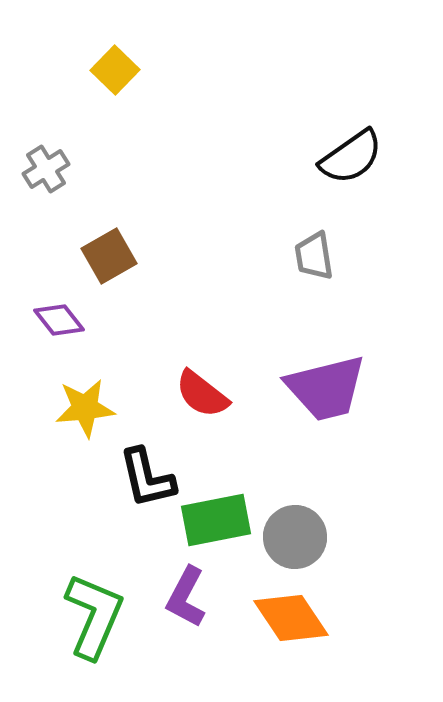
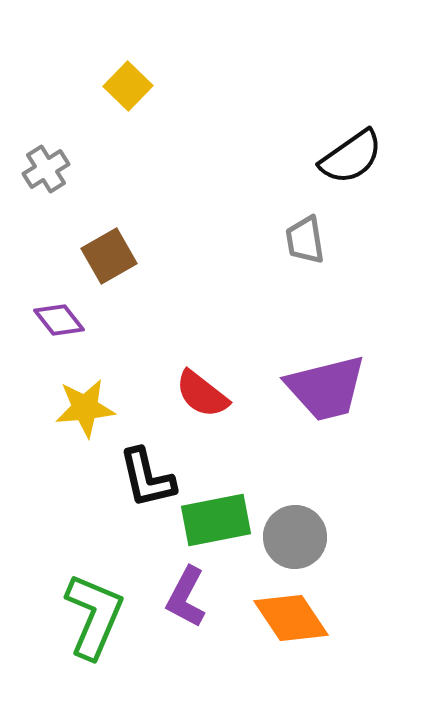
yellow square: moved 13 px right, 16 px down
gray trapezoid: moved 9 px left, 16 px up
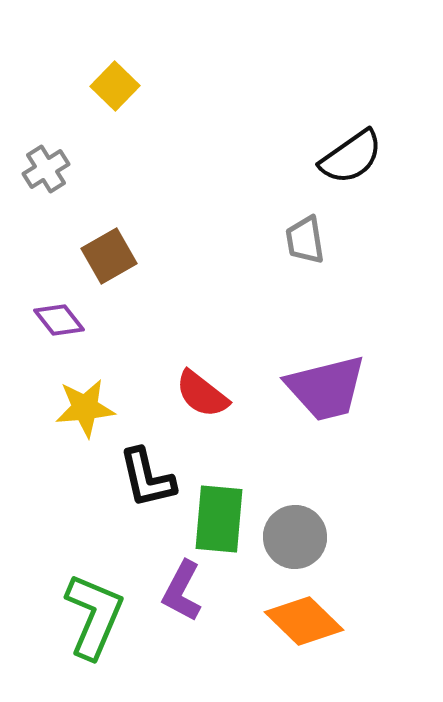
yellow square: moved 13 px left
green rectangle: moved 3 px right, 1 px up; rotated 74 degrees counterclockwise
purple L-shape: moved 4 px left, 6 px up
orange diamond: moved 13 px right, 3 px down; rotated 12 degrees counterclockwise
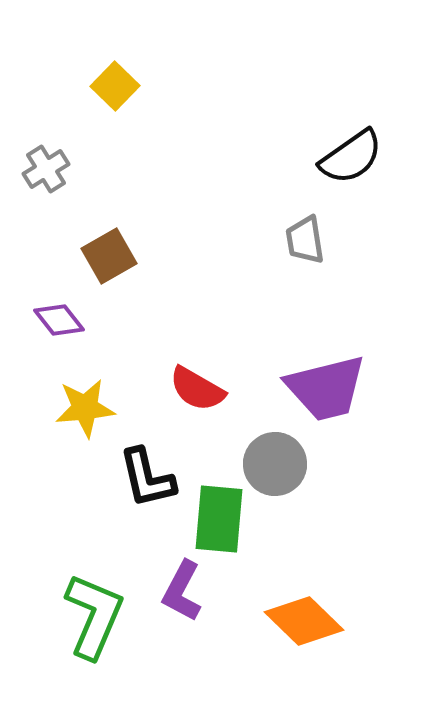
red semicircle: moved 5 px left, 5 px up; rotated 8 degrees counterclockwise
gray circle: moved 20 px left, 73 px up
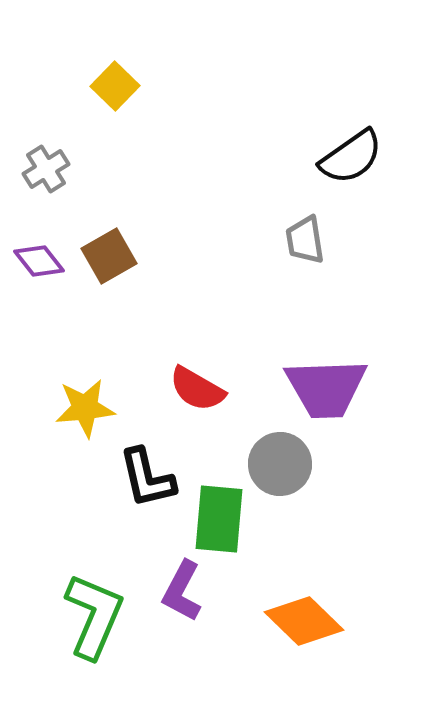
purple diamond: moved 20 px left, 59 px up
purple trapezoid: rotated 12 degrees clockwise
gray circle: moved 5 px right
